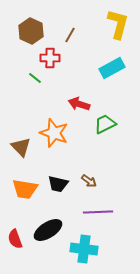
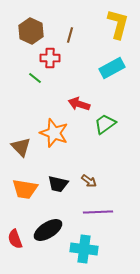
brown line: rotated 14 degrees counterclockwise
green trapezoid: rotated 10 degrees counterclockwise
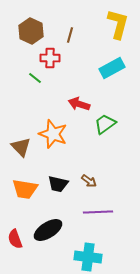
orange star: moved 1 px left, 1 px down
cyan cross: moved 4 px right, 8 px down
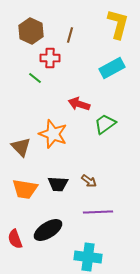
black trapezoid: rotated 10 degrees counterclockwise
